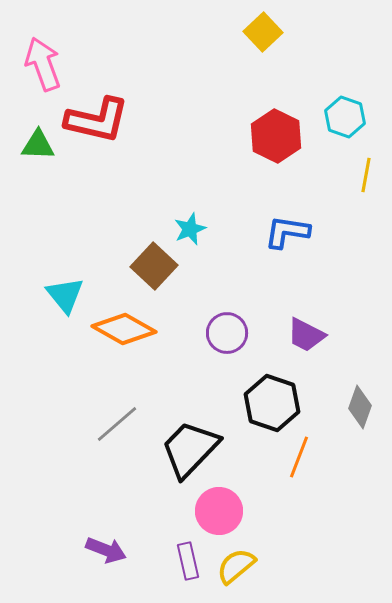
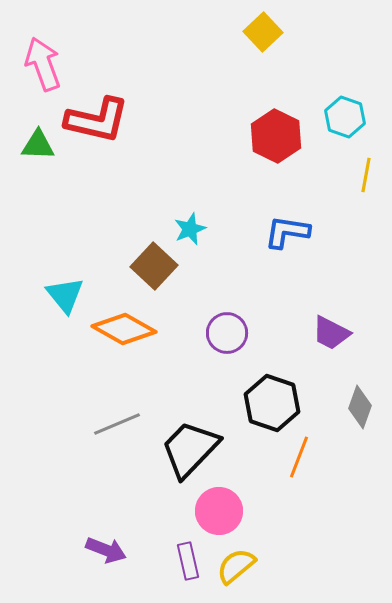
purple trapezoid: moved 25 px right, 2 px up
gray line: rotated 18 degrees clockwise
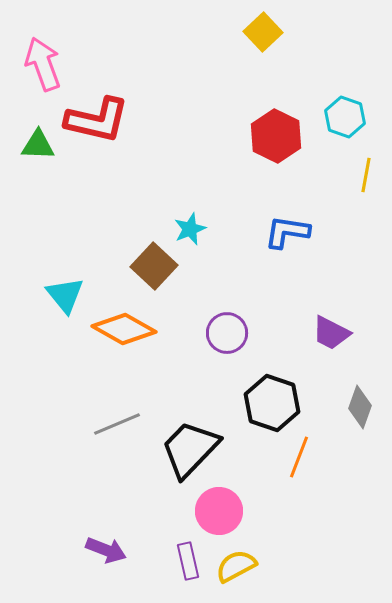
yellow semicircle: rotated 12 degrees clockwise
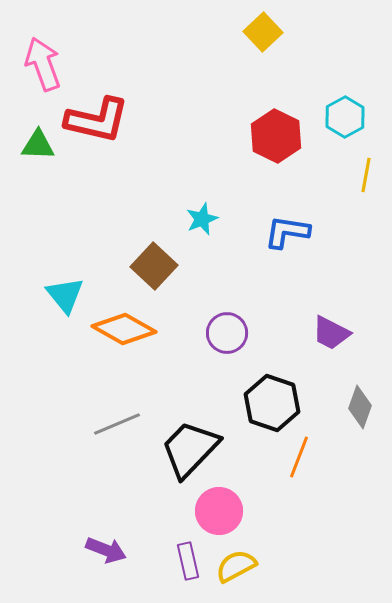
cyan hexagon: rotated 12 degrees clockwise
cyan star: moved 12 px right, 10 px up
